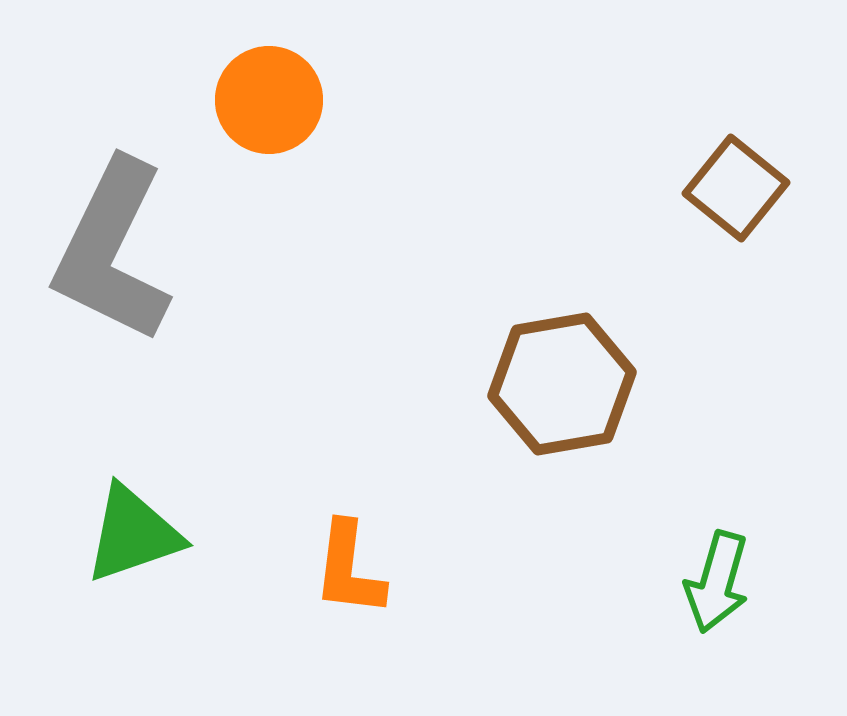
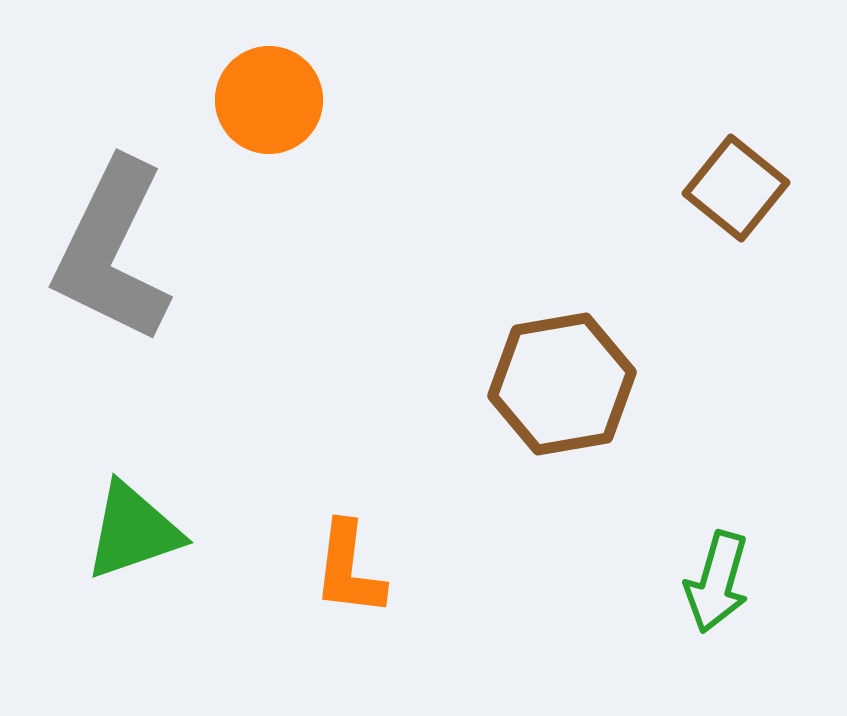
green triangle: moved 3 px up
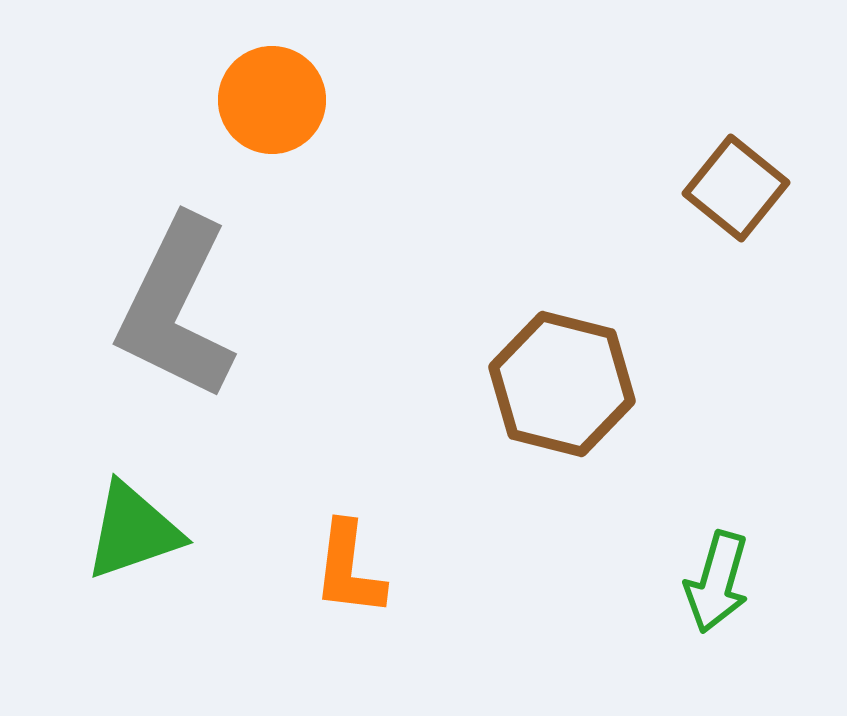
orange circle: moved 3 px right
gray L-shape: moved 64 px right, 57 px down
brown hexagon: rotated 24 degrees clockwise
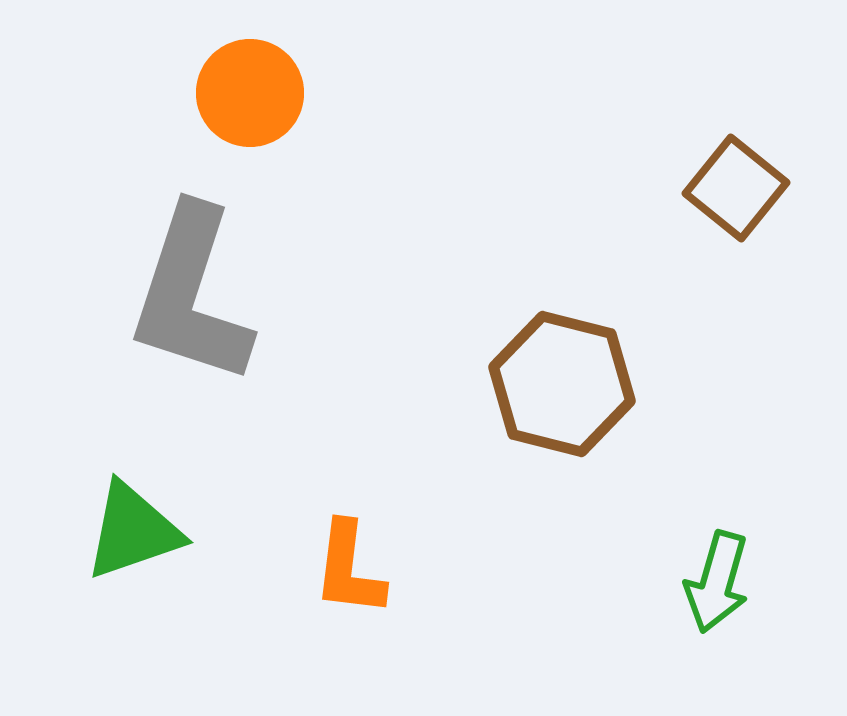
orange circle: moved 22 px left, 7 px up
gray L-shape: moved 15 px right, 13 px up; rotated 8 degrees counterclockwise
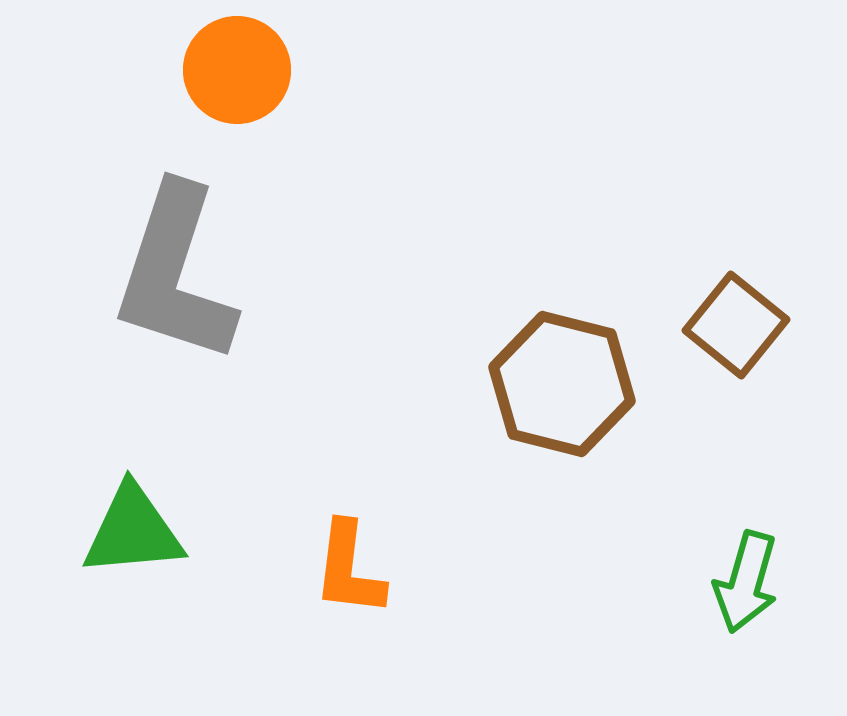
orange circle: moved 13 px left, 23 px up
brown square: moved 137 px down
gray L-shape: moved 16 px left, 21 px up
green triangle: rotated 14 degrees clockwise
green arrow: moved 29 px right
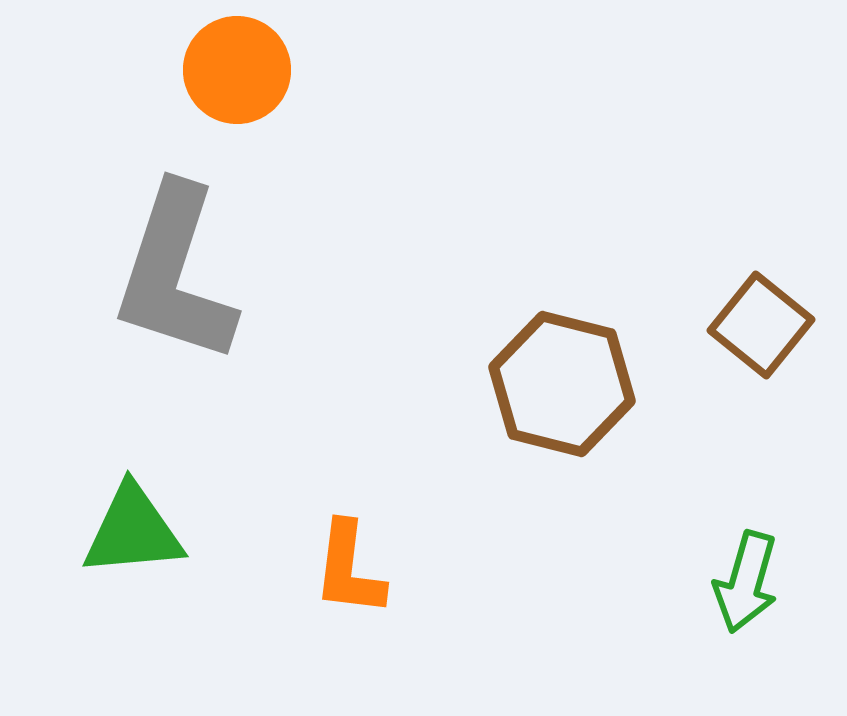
brown square: moved 25 px right
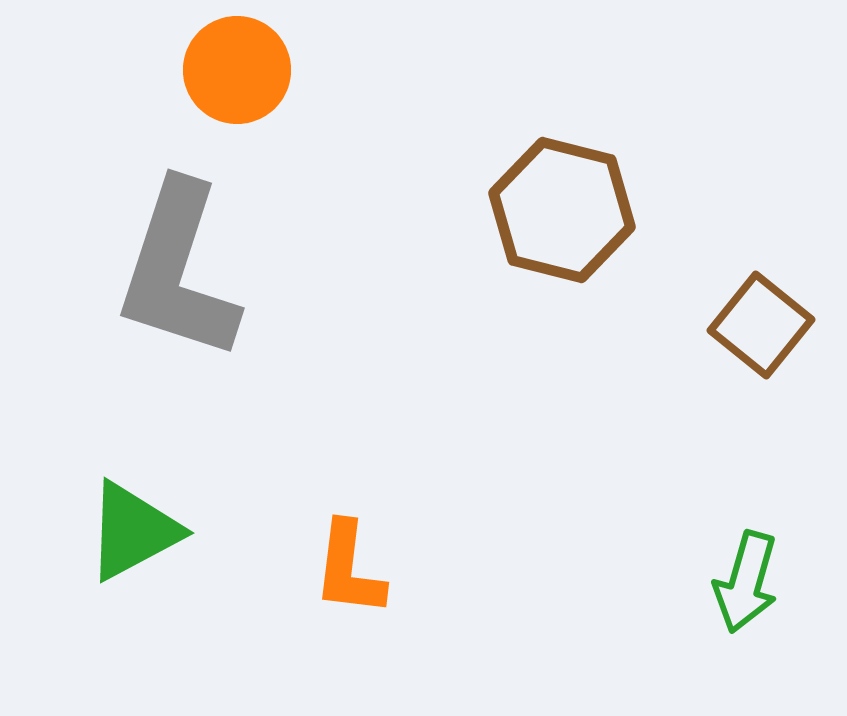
gray L-shape: moved 3 px right, 3 px up
brown hexagon: moved 174 px up
green triangle: rotated 23 degrees counterclockwise
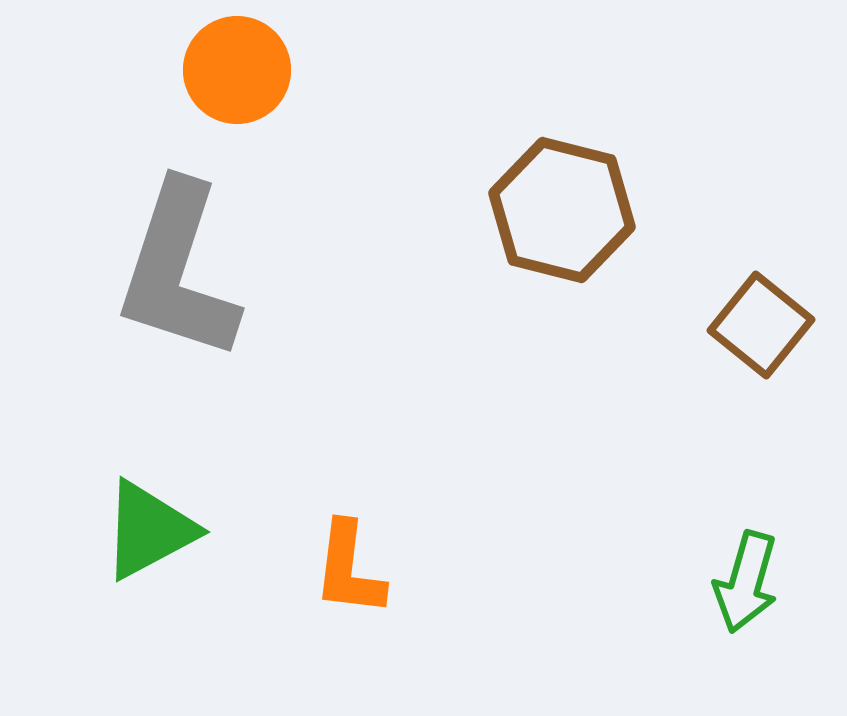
green triangle: moved 16 px right, 1 px up
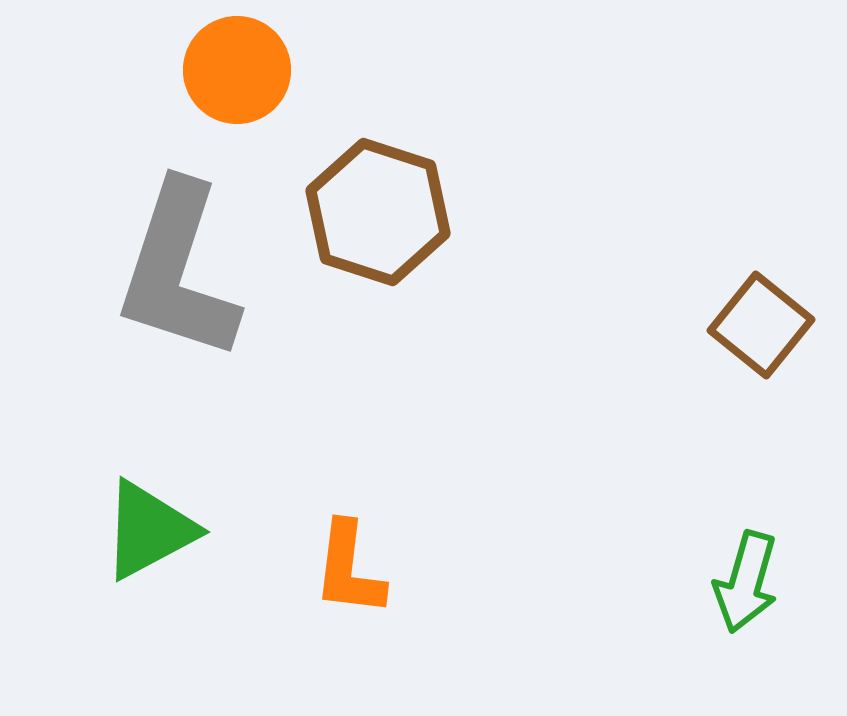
brown hexagon: moved 184 px left, 2 px down; rotated 4 degrees clockwise
